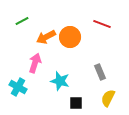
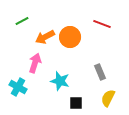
orange arrow: moved 1 px left
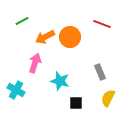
cyan cross: moved 2 px left, 3 px down
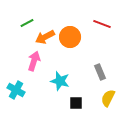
green line: moved 5 px right, 2 px down
pink arrow: moved 1 px left, 2 px up
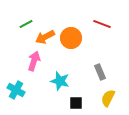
green line: moved 1 px left, 1 px down
orange circle: moved 1 px right, 1 px down
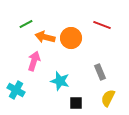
red line: moved 1 px down
orange arrow: rotated 42 degrees clockwise
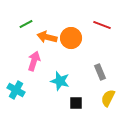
orange arrow: moved 2 px right
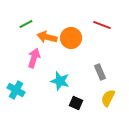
pink arrow: moved 3 px up
black square: rotated 24 degrees clockwise
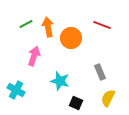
orange arrow: moved 1 px right, 10 px up; rotated 66 degrees clockwise
pink arrow: moved 2 px up
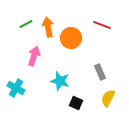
cyan cross: moved 2 px up
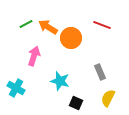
orange arrow: rotated 48 degrees counterclockwise
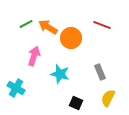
cyan star: moved 7 px up
